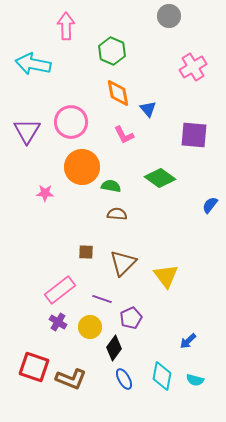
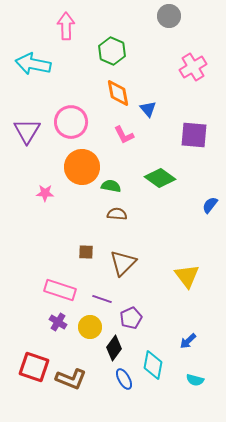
yellow triangle: moved 21 px right
pink rectangle: rotated 56 degrees clockwise
cyan diamond: moved 9 px left, 11 px up
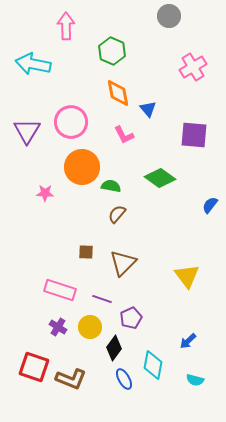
brown semicircle: rotated 54 degrees counterclockwise
purple cross: moved 5 px down
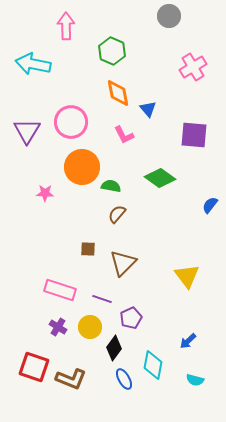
brown square: moved 2 px right, 3 px up
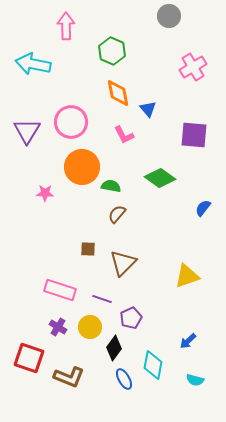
blue semicircle: moved 7 px left, 3 px down
yellow triangle: rotated 48 degrees clockwise
red square: moved 5 px left, 9 px up
brown L-shape: moved 2 px left, 2 px up
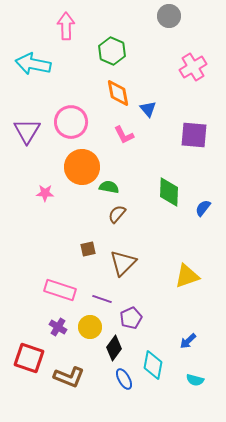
green diamond: moved 9 px right, 14 px down; rotated 56 degrees clockwise
green semicircle: moved 2 px left, 1 px down
brown square: rotated 14 degrees counterclockwise
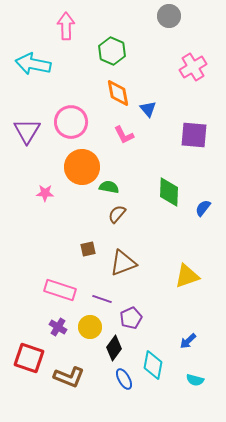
brown triangle: rotated 24 degrees clockwise
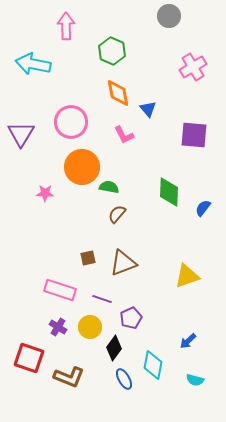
purple triangle: moved 6 px left, 3 px down
brown square: moved 9 px down
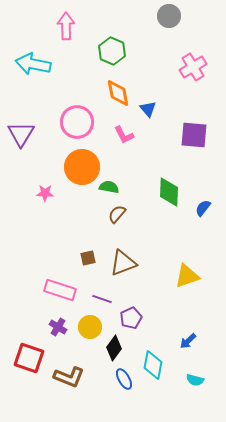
pink circle: moved 6 px right
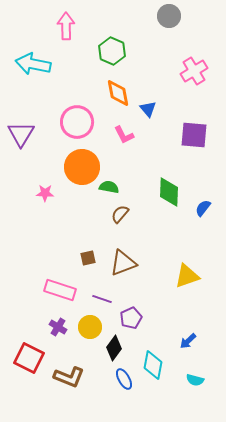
pink cross: moved 1 px right, 4 px down
brown semicircle: moved 3 px right
red square: rotated 8 degrees clockwise
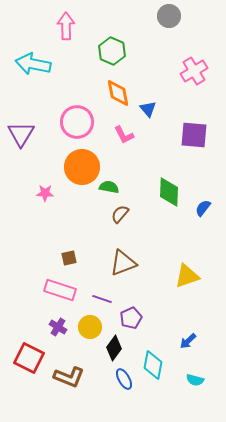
brown square: moved 19 px left
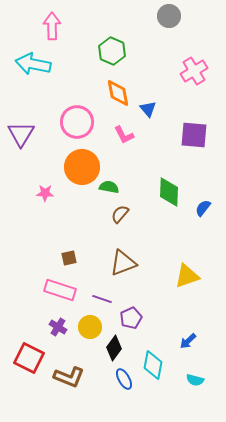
pink arrow: moved 14 px left
